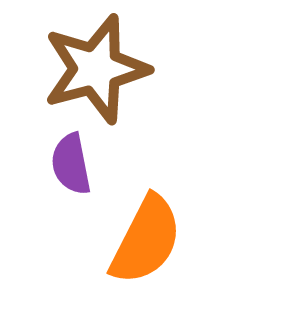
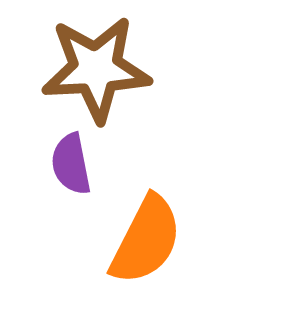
brown star: rotated 12 degrees clockwise
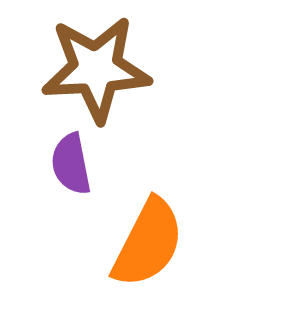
orange semicircle: moved 2 px right, 3 px down
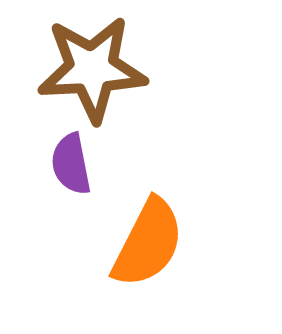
brown star: moved 4 px left
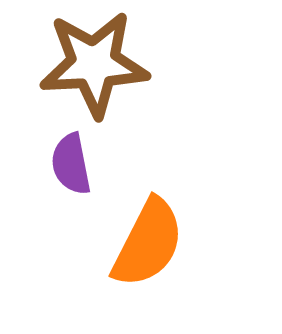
brown star: moved 2 px right, 5 px up
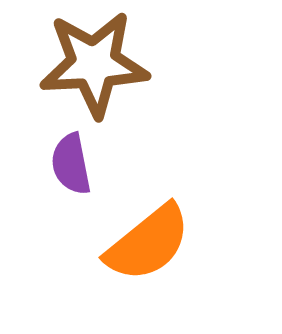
orange semicircle: rotated 24 degrees clockwise
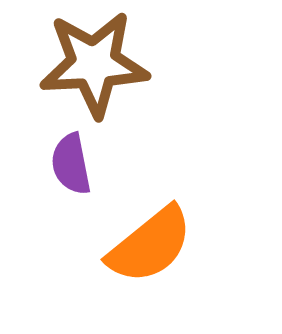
orange semicircle: moved 2 px right, 2 px down
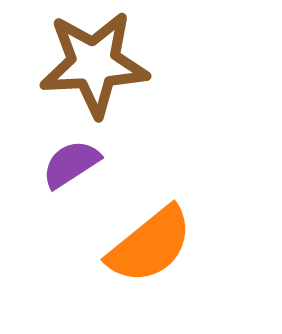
purple semicircle: rotated 68 degrees clockwise
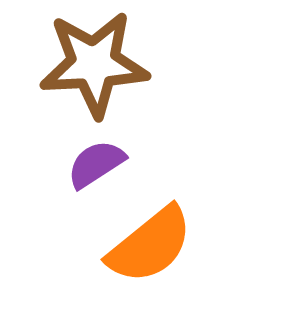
purple semicircle: moved 25 px right
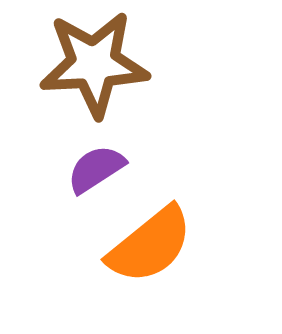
purple semicircle: moved 5 px down
